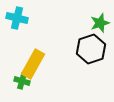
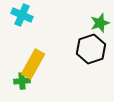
cyan cross: moved 5 px right, 3 px up; rotated 10 degrees clockwise
green cross: rotated 21 degrees counterclockwise
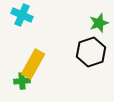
green star: moved 1 px left
black hexagon: moved 3 px down
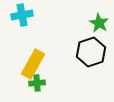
cyan cross: rotated 35 degrees counterclockwise
green star: rotated 24 degrees counterclockwise
green cross: moved 15 px right, 2 px down
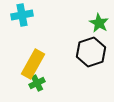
green cross: rotated 21 degrees counterclockwise
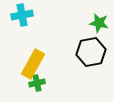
green star: rotated 18 degrees counterclockwise
black hexagon: rotated 8 degrees clockwise
green cross: rotated 14 degrees clockwise
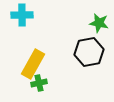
cyan cross: rotated 10 degrees clockwise
black hexagon: moved 2 px left
green cross: moved 2 px right
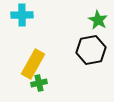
green star: moved 1 px left, 3 px up; rotated 18 degrees clockwise
black hexagon: moved 2 px right, 2 px up
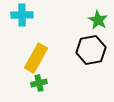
yellow rectangle: moved 3 px right, 6 px up
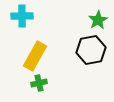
cyan cross: moved 1 px down
green star: rotated 12 degrees clockwise
yellow rectangle: moved 1 px left, 2 px up
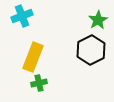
cyan cross: rotated 20 degrees counterclockwise
black hexagon: rotated 16 degrees counterclockwise
yellow rectangle: moved 2 px left, 1 px down; rotated 8 degrees counterclockwise
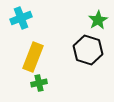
cyan cross: moved 1 px left, 2 px down
black hexagon: moved 3 px left; rotated 16 degrees counterclockwise
